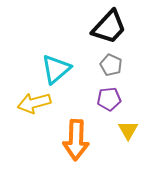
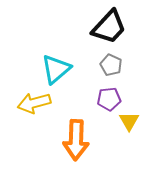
yellow triangle: moved 1 px right, 9 px up
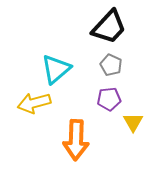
yellow triangle: moved 4 px right, 1 px down
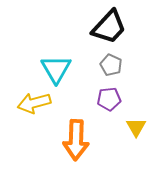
cyan triangle: rotated 20 degrees counterclockwise
yellow triangle: moved 3 px right, 5 px down
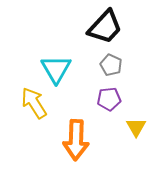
black trapezoid: moved 4 px left
yellow arrow: rotated 72 degrees clockwise
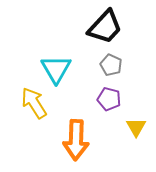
purple pentagon: rotated 20 degrees clockwise
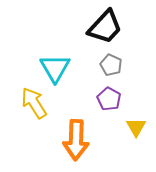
cyan triangle: moved 1 px left, 1 px up
purple pentagon: rotated 15 degrees clockwise
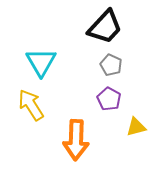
cyan triangle: moved 14 px left, 6 px up
yellow arrow: moved 3 px left, 2 px down
yellow triangle: rotated 45 degrees clockwise
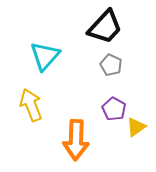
cyan triangle: moved 4 px right, 6 px up; rotated 12 degrees clockwise
purple pentagon: moved 5 px right, 10 px down
yellow arrow: rotated 12 degrees clockwise
yellow triangle: rotated 20 degrees counterclockwise
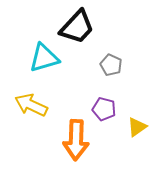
black trapezoid: moved 28 px left
cyan triangle: moved 1 px left, 2 px down; rotated 32 degrees clockwise
yellow arrow: rotated 44 degrees counterclockwise
purple pentagon: moved 10 px left; rotated 15 degrees counterclockwise
yellow triangle: moved 1 px right
